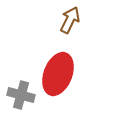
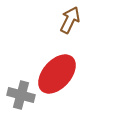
red ellipse: moved 1 px left; rotated 21 degrees clockwise
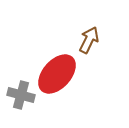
brown arrow: moved 19 px right, 20 px down
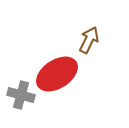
red ellipse: rotated 15 degrees clockwise
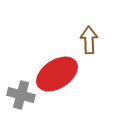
brown arrow: rotated 28 degrees counterclockwise
